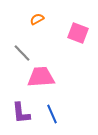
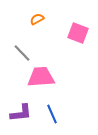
purple L-shape: rotated 90 degrees counterclockwise
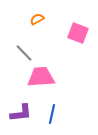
gray line: moved 2 px right
blue line: rotated 36 degrees clockwise
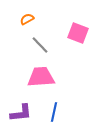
orange semicircle: moved 10 px left
gray line: moved 16 px right, 8 px up
blue line: moved 2 px right, 2 px up
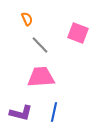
orange semicircle: rotated 96 degrees clockwise
purple L-shape: rotated 20 degrees clockwise
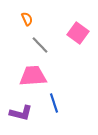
pink square: rotated 15 degrees clockwise
pink trapezoid: moved 8 px left, 1 px up
blue line: moved 9 px up; rotated 30 degrees counterclockwise
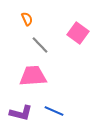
blue line: moved 8 px down; rotated 48 degrees counterclockwise
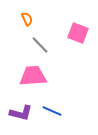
pink square: rotated 15 degrees counterclockwise
blue line: moved 2 px left
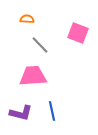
orange semicircle: rotated 64 degrees counterclockwise
blue line: rotated 54 degrees clockwise
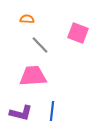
blue line: rotated 18 degrees clockwise
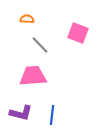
blue line: moved 4 px down
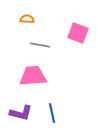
gray line: rotated 36 degrees counterclockwise
blue line: moved 2 px up; rotated 18 degrees counterclockwise
